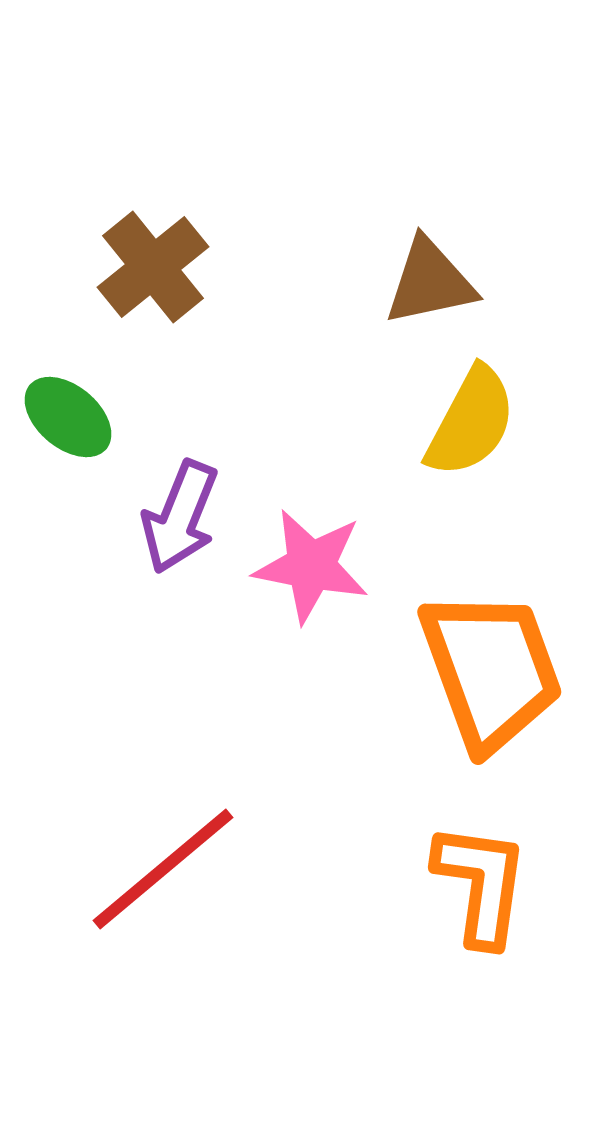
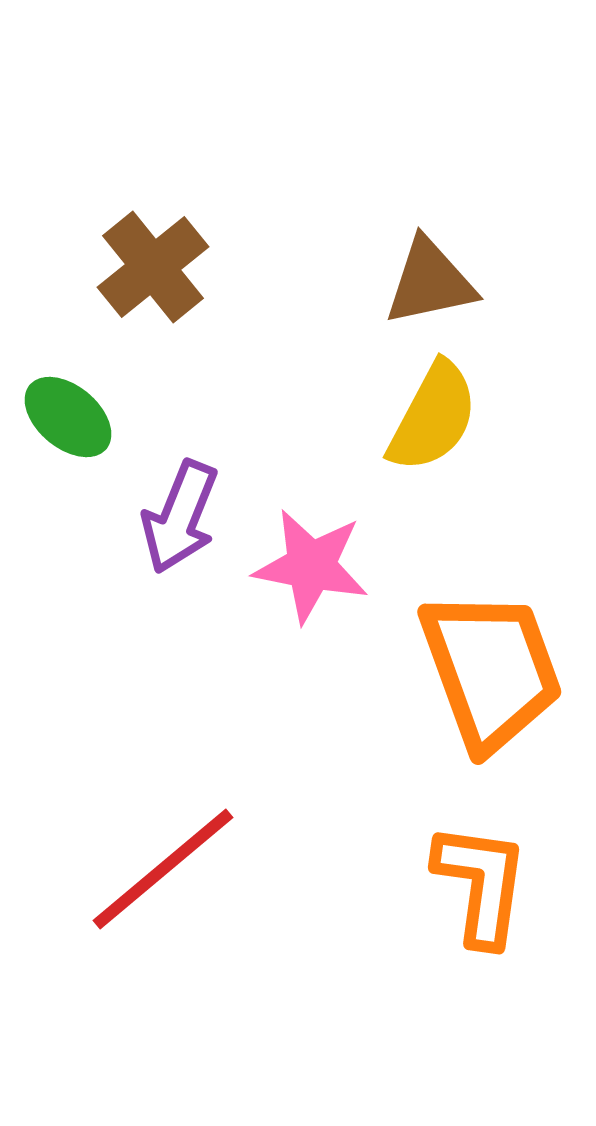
yellow semicircle: moved 38 px left, 5 px up
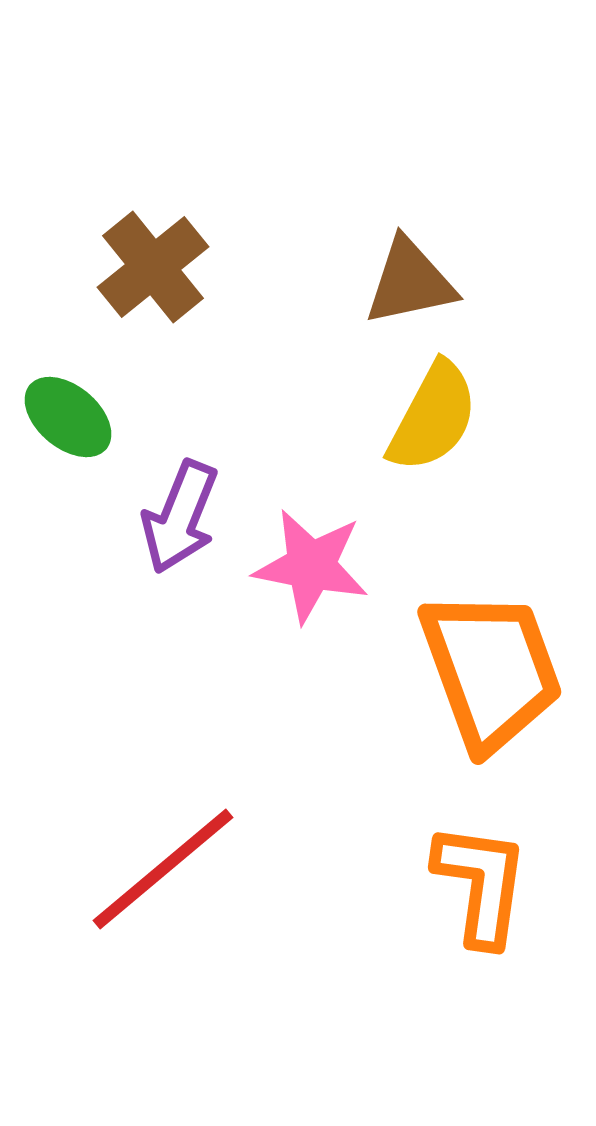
brown triangle: moved 20 px left
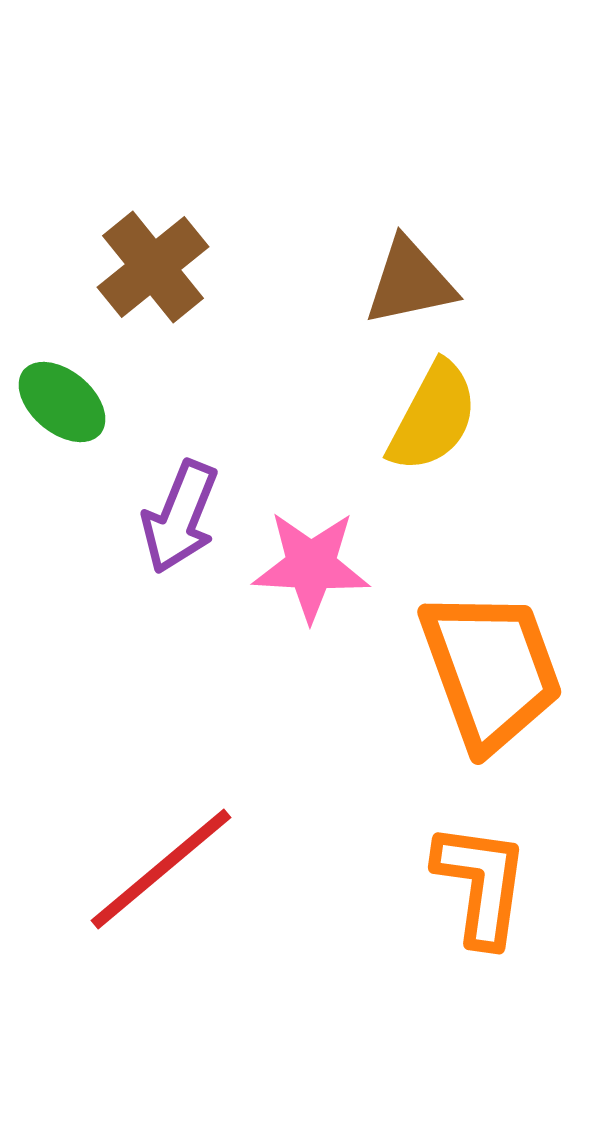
green ellipse: moved 6 px left, 15 px up
pink star: rotated 8 degrees counterclockwise
red line: moved 2 px left
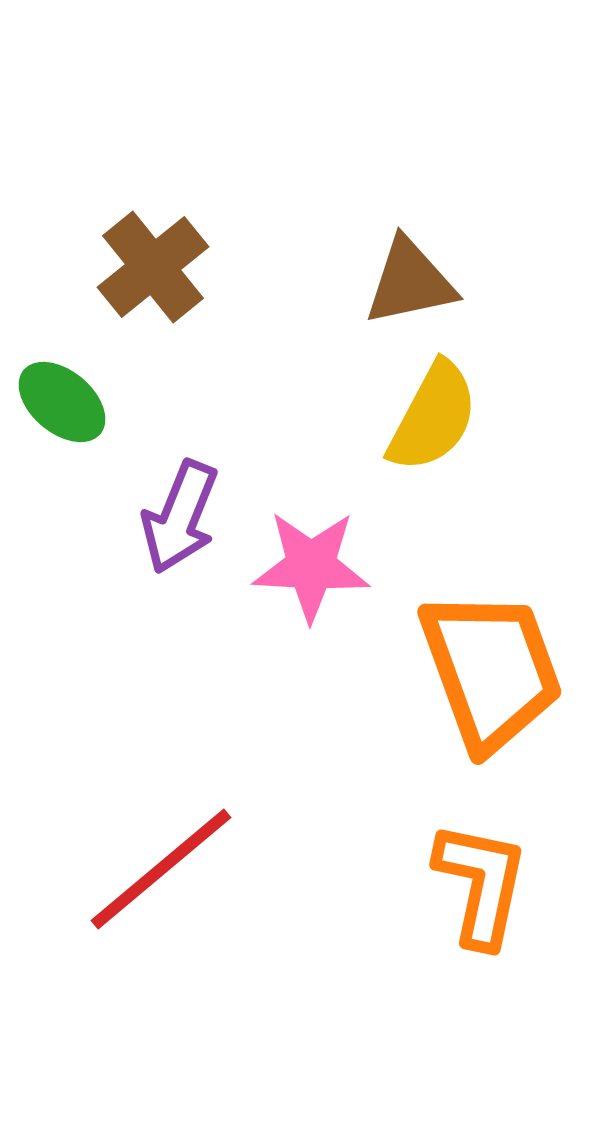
orange L-shape: rotated 4 degrees clockwise
